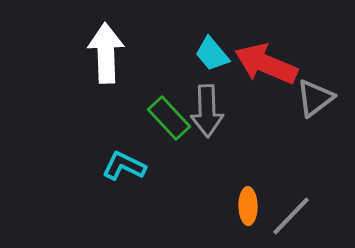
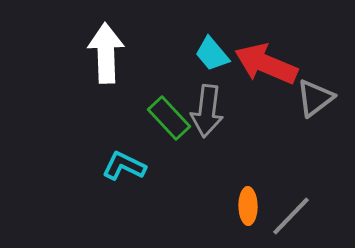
gray arrow: rotated 9 degrees clockwise
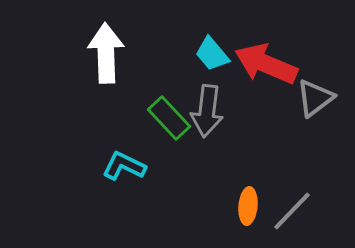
orange ellipse: rotated 6 degrees clockwise
gray line: moved 1 px right, 5 px up
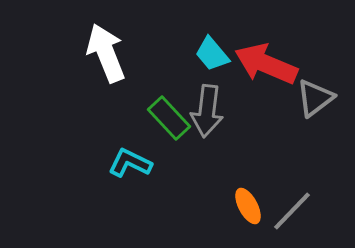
white arrow: rotated 20 degrees counterclockwise
cyan L-shape: moved 6 px right, 3 px up
orange ellipse: rotated 33 degrees counterclockwise
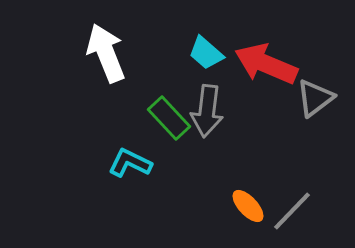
cyan trapezoid: moved 6 px left, 1 px up; rotated 9 degrees counterclockwise
orange ellipse: rotated 15 degrees counterclockwise
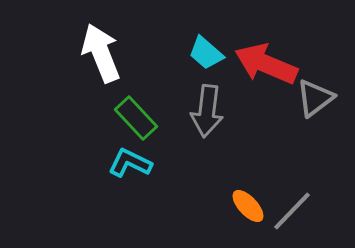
white arrow: moved 5 px left
green rectangle: moved 33 px left
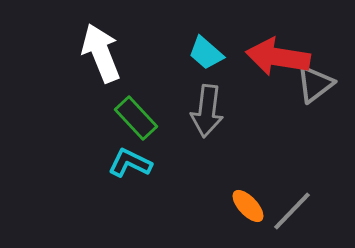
red arrow: moved 12 px right, 7 px up; rotated 14 degrees counterclockwise
gray triangle: moved 14 px up
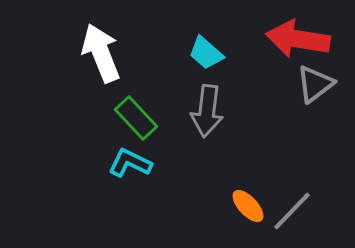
red arrow: moved 20 px right, 18 px up
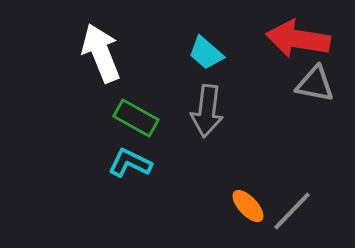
gray triangle: rotated 48 degrees clockwise
green rectangle: rotated 18 degrees counterclockwise
